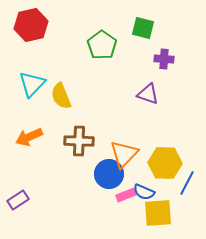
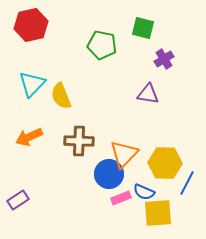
green pentagon: rotated 24 degrees counterclockwise
purple cross: rotated 36 degrees counterclockwise
purple triangle: rotated 10 degrees counterclockwise
pink rectangle: moved 5 px left, 3 px down
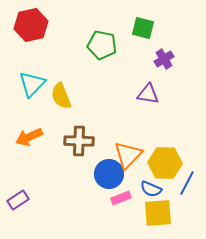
orange triangle: moved 4 px right, 1 px down
blue semicircle: moved 7 px right, 3 px up
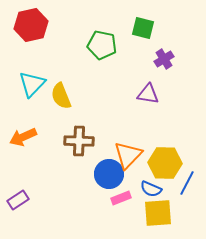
orange arrow: moved 6 px left
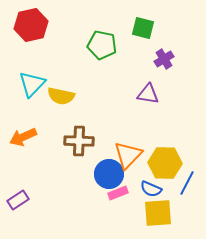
yellow semicircle: rotated 56 degrees counterclockwise
pink rectangle: moved 3 px left, 5 px up
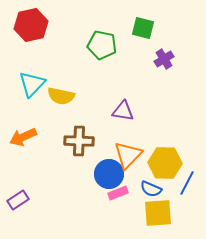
purple triangle: moved 25 px left, 17 px down
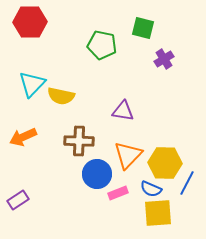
red hexagon: moved 1 px left, 3 px up; rotated 12 degrees clockwise
blue circle: moved 12 px left
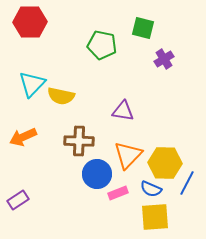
yellow square: moved 3 px left, 4 px down
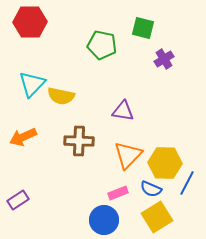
blue circle: moved 7 px right, 46 px down
yellow square: moved 2 px right; rotated 28 degrees counterclockwise
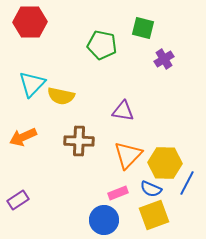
yellow square: moved 3 px left, 2 px up; rotated 12 degrees clockwise
